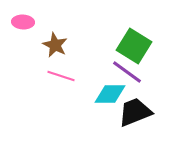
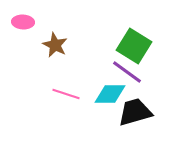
pink line: moved 5 px right, 18 px down
black trapezoid: rotated 6 degrees clockwise
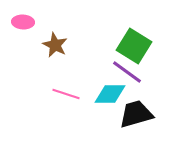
black trapezoid: moved 1 px right, 2 px down
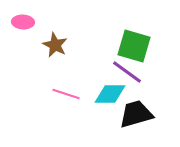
green square: rotated 16 degrees counterclockwise
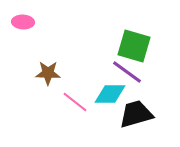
brown star: moved 7 px left, 28 px down; rotated 25 degrees counterclockwise
pink line: moved 9 px right, 8 px down; rotated 20 degrees clockwise
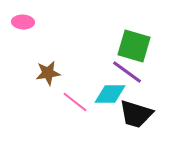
brown star: rotated 10 degrees counterclockwise
black trapezoid: rotated 147 degrees counterclockwise
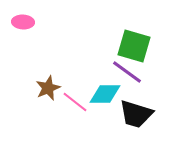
brown star: moved 15 px down; rotated 15 degrees counterclockwise
cyan diamond: moved 5 px left
